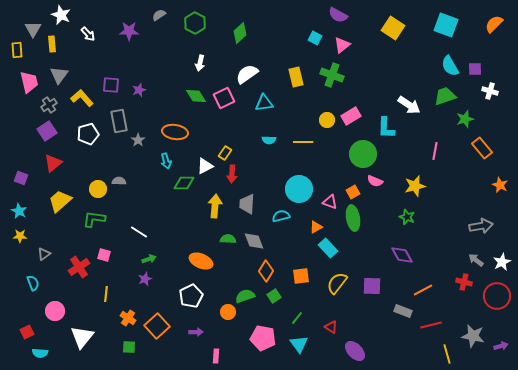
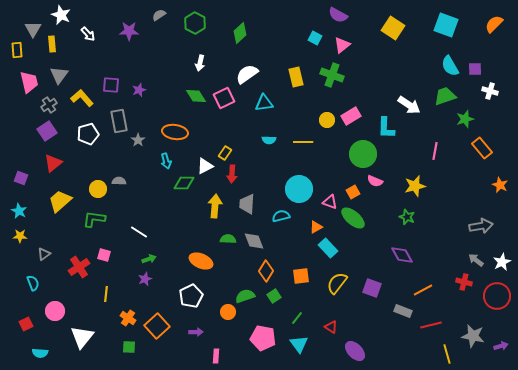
green ellipse at (353, 218): rotated 40 degrees counterclockwise
purple square at (372, 286): moved 2 px down; rotated 18 degrees clockwise
red square at (27, 332): moved 1 px left, 8 px up
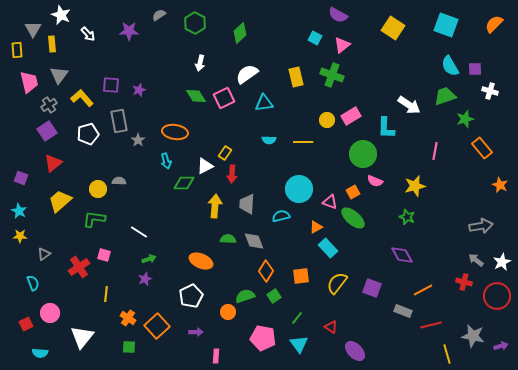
pink circle at (55, 311): moved 5 px left, 2 px down
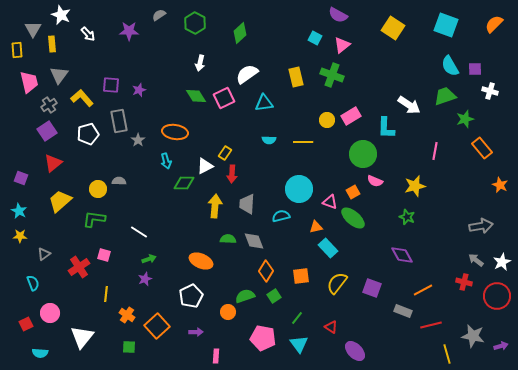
orange triangle at (316, 227): rotated 16 degrees clockwise
orange cross at (128, 318): moved 1 px left, 3 px up
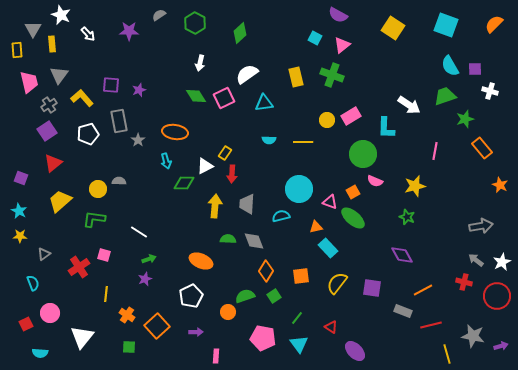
purple square at (372, 288): rotated 12 degrees counterclockwise
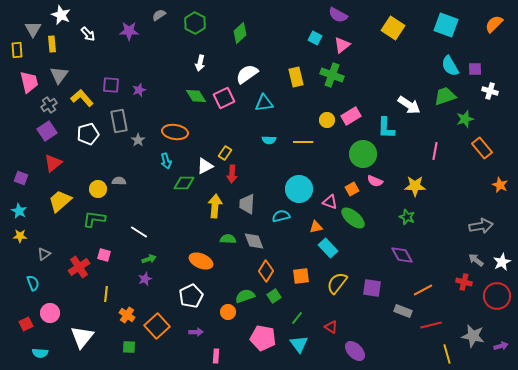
yellow star at (415, 186): rotated 15 degrees clockwise
orange square at (353, 192): moved 1 px left, 3 px up
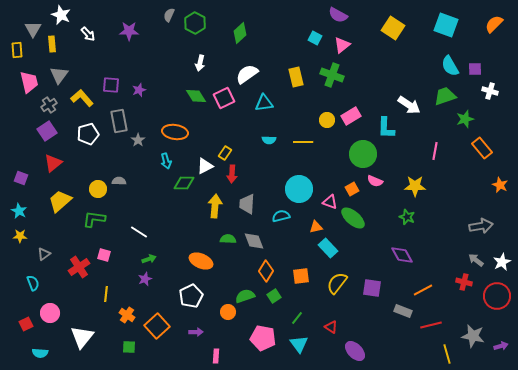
gray semicircle at (159, 15): moved 10 px right; rotated 32 degrees counterclockwise
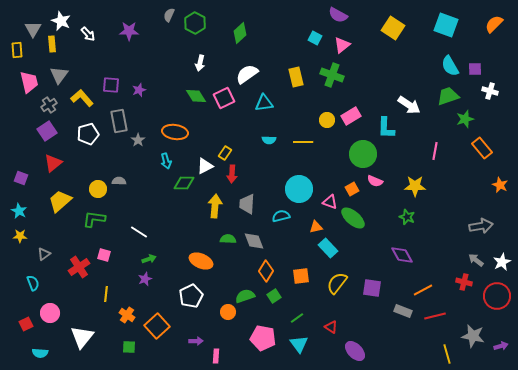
white star at (61, 15): moved 6 px down
green trapezoid at (445, 96): moved 3 px right
green line at (297, 318): rotated 16 degrees clockwise
red line at (431, 325): moved 4 px right, 9 px up
purple arrow at (196, 332): moved 9 px down
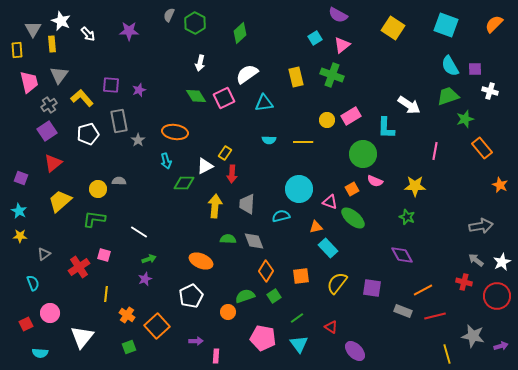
cyan square at (315, 38): rotated 32 degrees clockwise
green square at (129, 347): rotated 24 degrees counterclockwise
